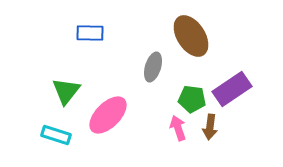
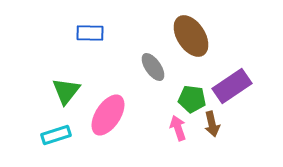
gray ellipse: rotated 52 degrees counterclockwise
purple rectangle: moved 3 px up
pink ellipse: rotated 12 degrees counterclockwise
brown arrow: moved 2 px right, 3 px up; rotated 20 degrees counterclockwise
cyan rectangle: rotated 36 degrees counterclockwise
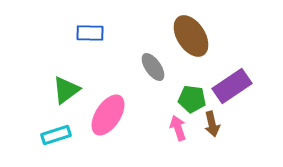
green triangle: moved 1 px up; rotated 16 degrees clockwise
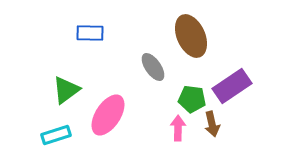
brown ellipse: rotated 9 degrees clockwise
pink arrow: rotated 20 degrees clockwise
